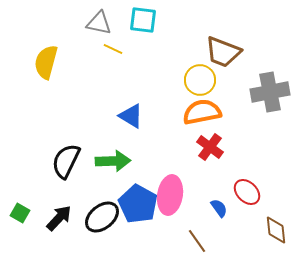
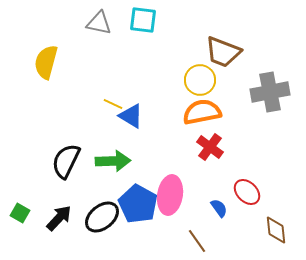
yellow line: moved 55 px down
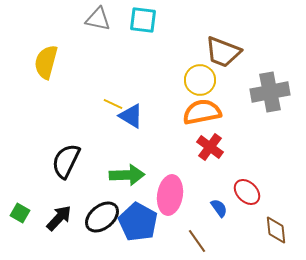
gray triangle: moved 1 px left, 4 px up
green arrow: moved 14 px right, 14 px down
blue pentagon: moved 18 px down
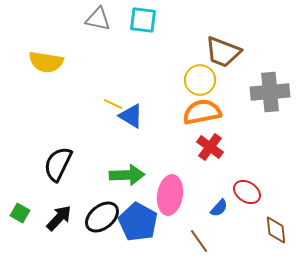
yellow semicircle: rotated 96 degrees counterclockwise
gray cross: rotated 6 degrees clockwise
black semicircle: moved 8 px left, 3 px down
red ellipse: rotated 12 degrees counterclockwise
blue semicircle: rotated 78 degrees clockwise
brown line: moved 2 px right
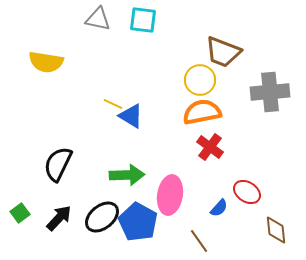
green square: rotated 24 degrees clockwise
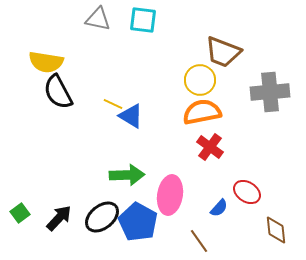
black semicircle: moved 72 px up; rotated 54 degrees counterclockwise
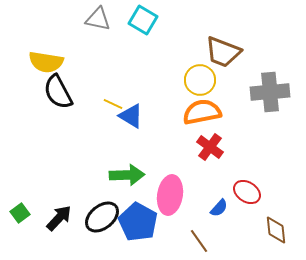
cyan square: rotated 24 degrees clockwise
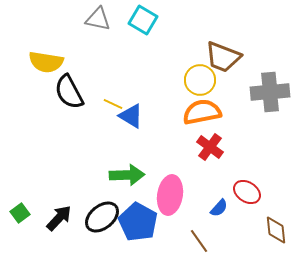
brown trapezoid: moved 5 px down
black semicircle: moved 11 px right
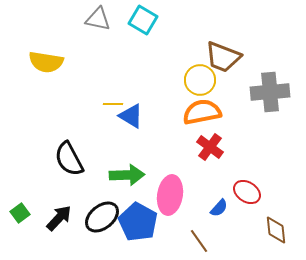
black semicircle: moved 67 px down
yellow line: rotated 24 degrees counterclockwise
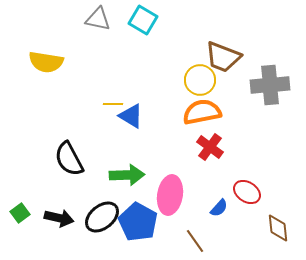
gray cross: moved 7 px up
black arrow: rotated 60 degrees clockwise
brown diamond: moved 2 px right, 2 px up
brown line: moved 4 px left
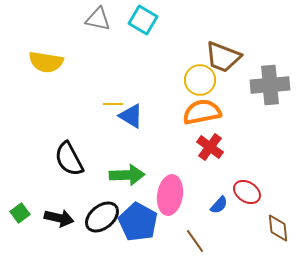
blue semicircle: moved 3 px up
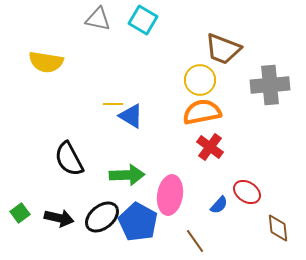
brown trapezoid: moved 8 px up
